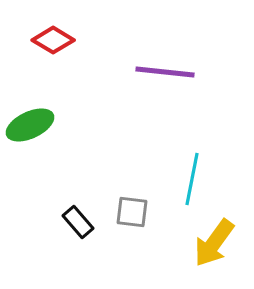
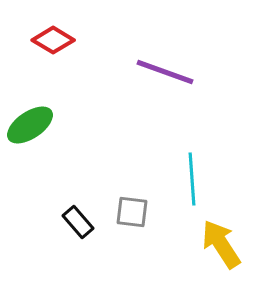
purple line: rotated 14 degrees clockwise
green ellipse: rotated 9 degrees counterclockwise
cyan line: rotated 15 degrees counterclockwise
yellow arrow: moved 7 px right, 1 px down; rotated 111 degrees clockwise
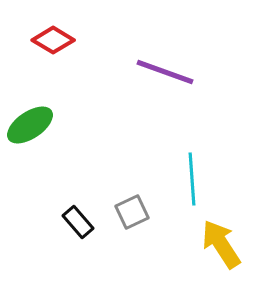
gray square: rotated 32 degrees counterclockwise
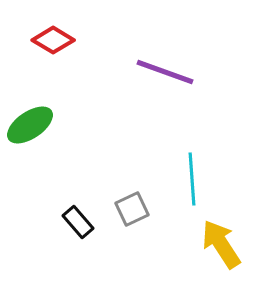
gray square: moved 3 px up
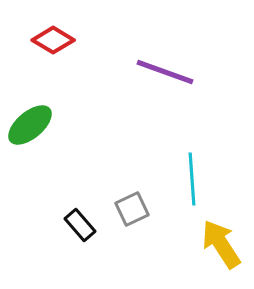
green ellipse: rotated 6 degrees counterclockwise
black rectangle: moved 2 px right, 3 px down
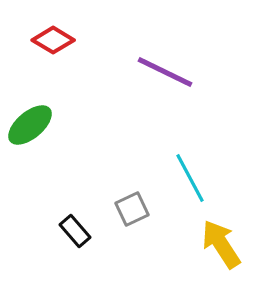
purple line: rotated 6 degrees clockwise
cyan line: moved 2 px left, 1 px up; rotated 24 degrees counterclockwise
black rectangle: moved 5 px left, 6 px down
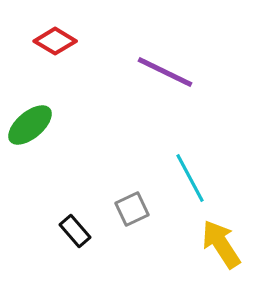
red diamond: moved 2 px right, 1 px down
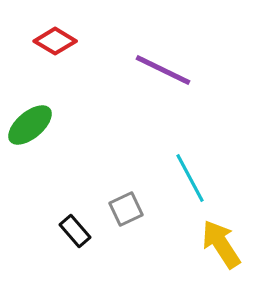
purple line: moved 2 px left, 2 px up
gray square: moved 6 px left
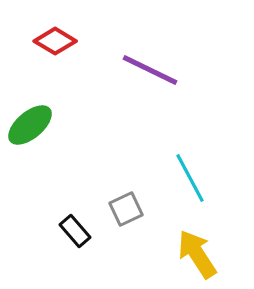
purple line: moved 13 px left
yellow arrow: moved 24 px left, 10 px down
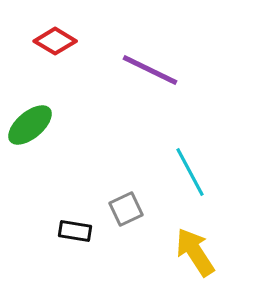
cyan line: moved 6 px up
black rectangle: rotated 40 degrees counterclockwise
yellow arrow: moved 2 px left, 2 px up
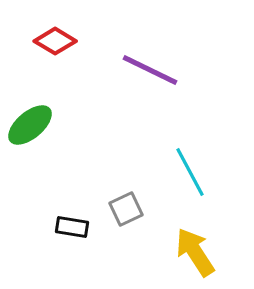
black rectangle: moved 3 px left, 4 px up
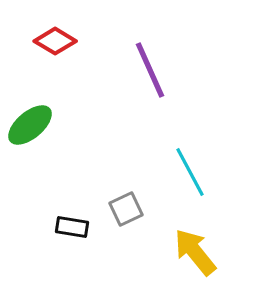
purple line: rotated 40 degrees clockwise
yellow arrow: rotated 6 degrees counterclockwise
